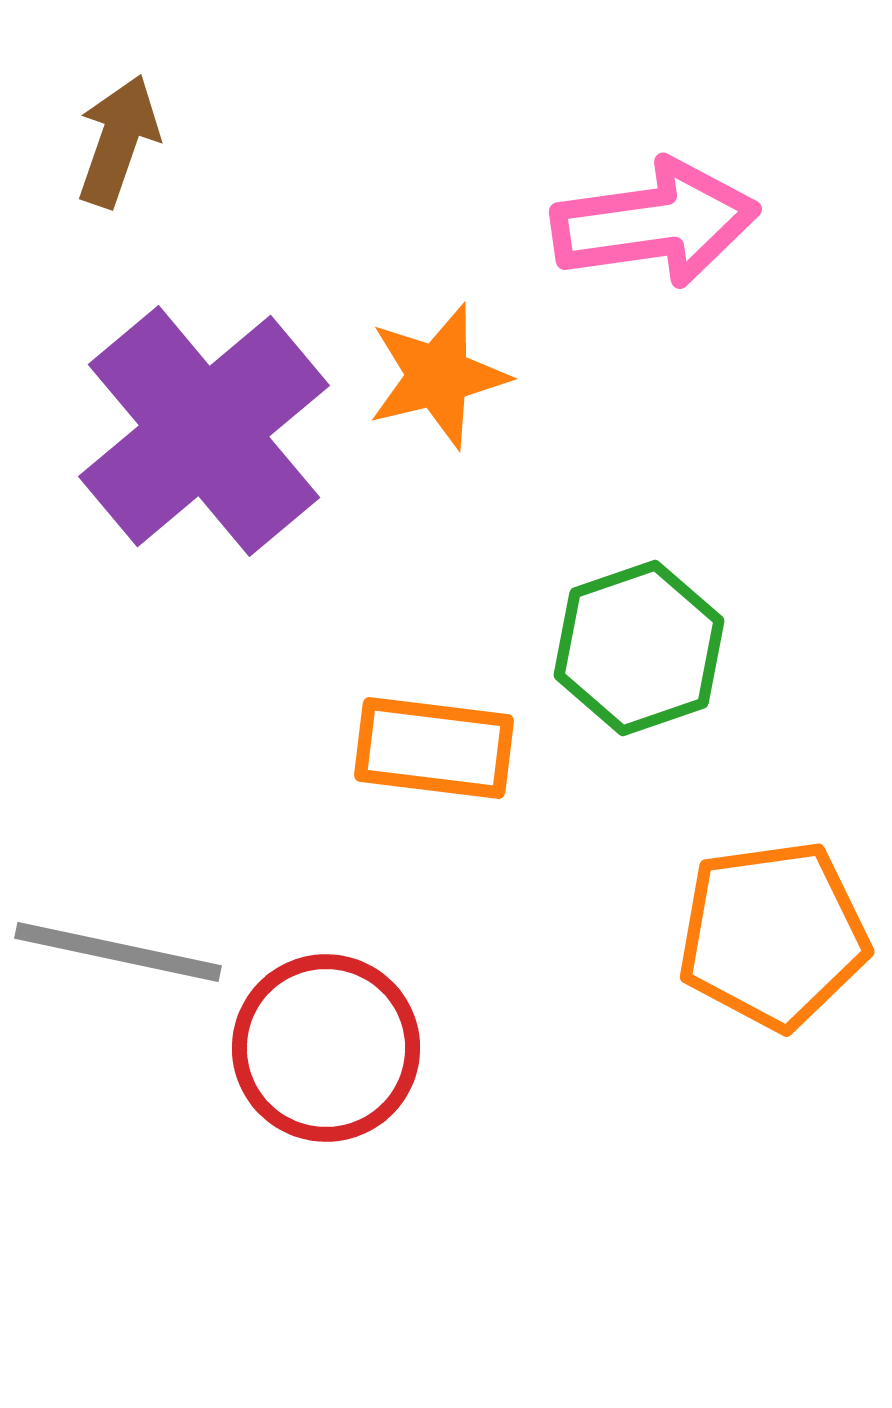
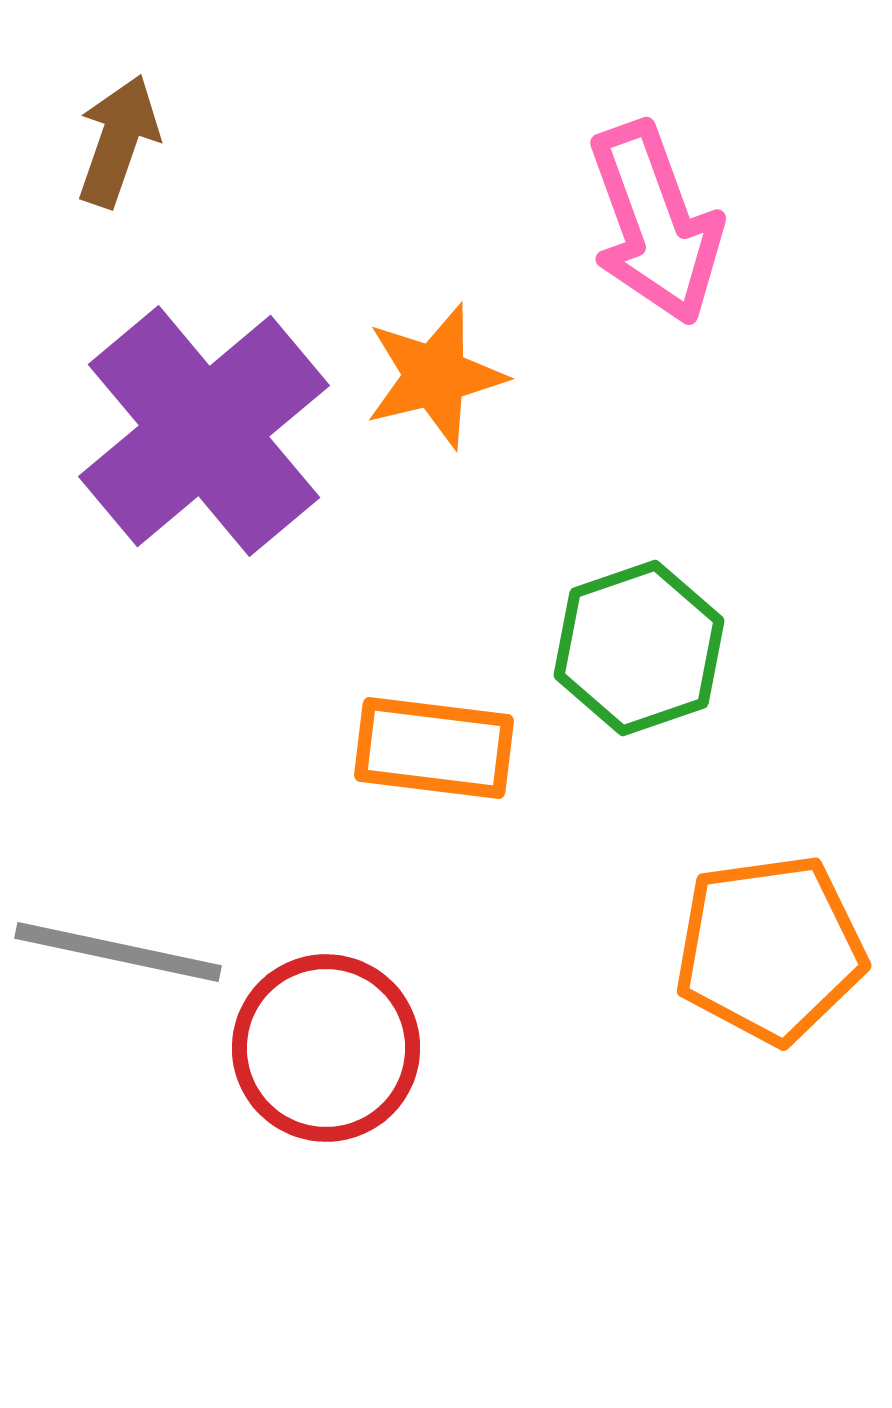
pink arrow: rotated 78 degrees clockwise
orange star: moved 3 px left
orange pentagon: moved 3 px left, 14 px down
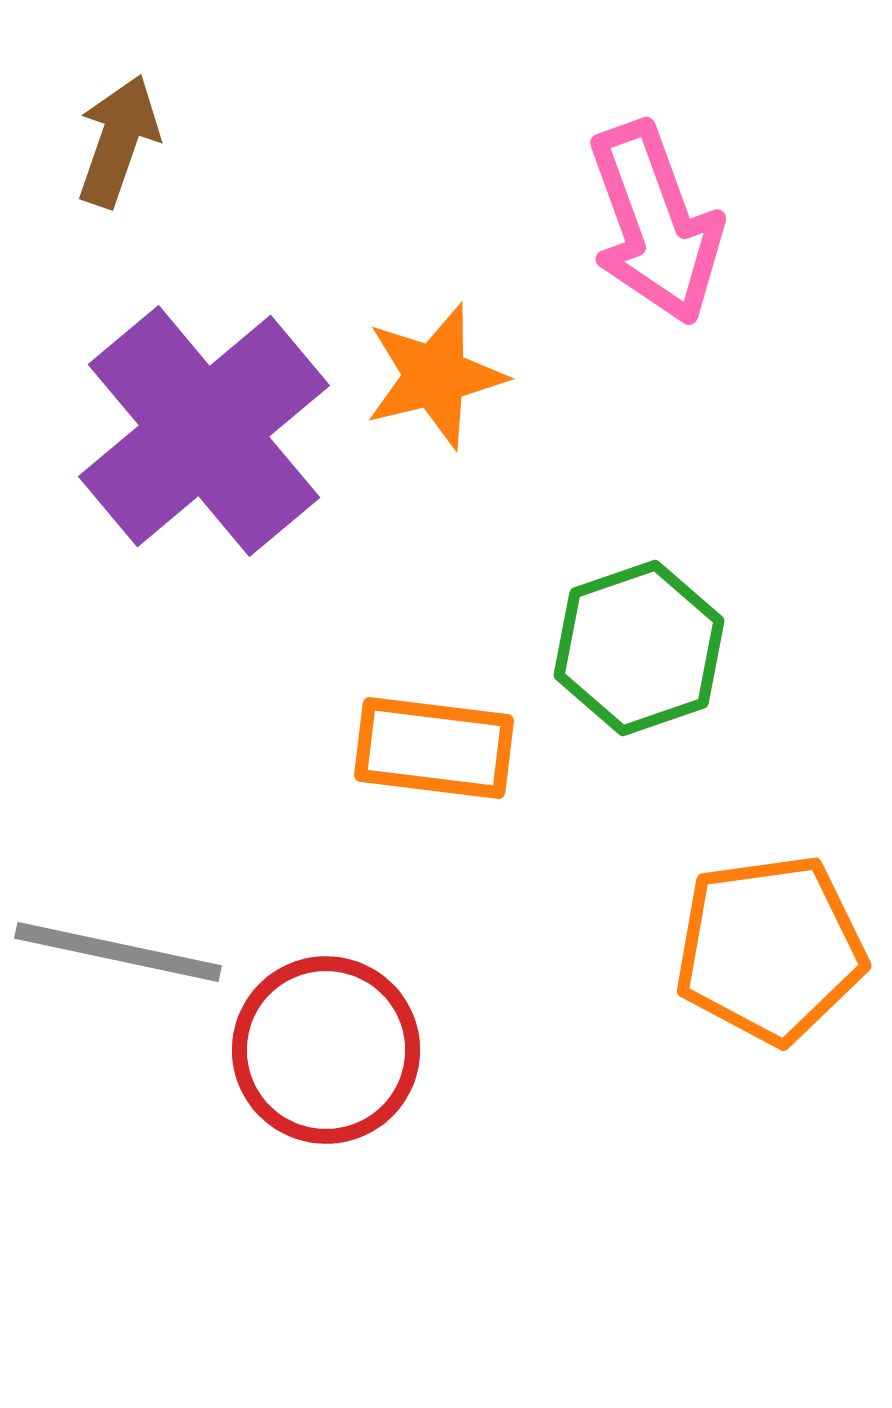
red circle: moved 2 px down
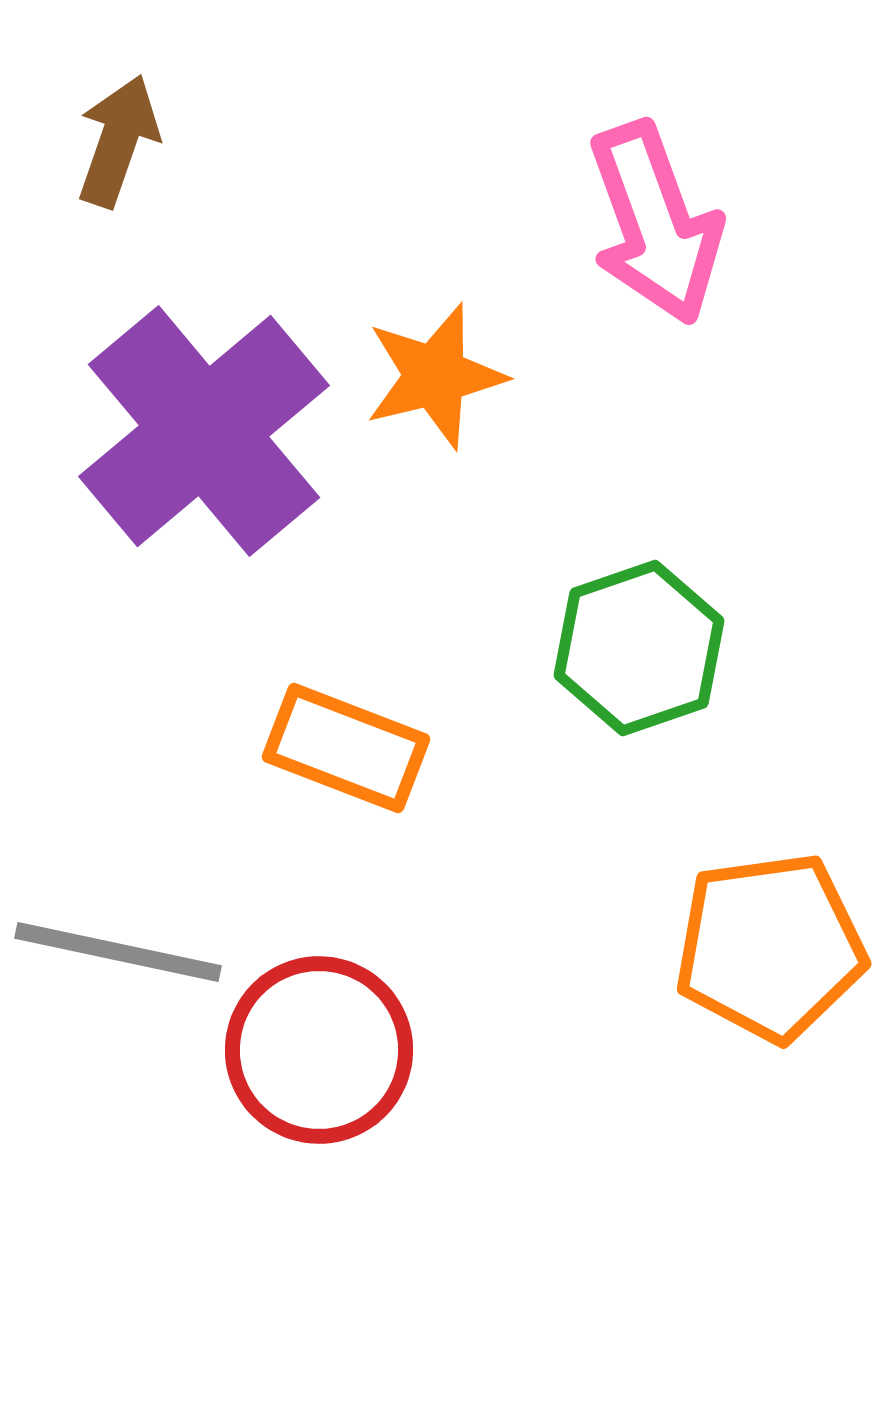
orange rectangle: moved 88 px left; rotated 14 degrees clockwise
orange pentagon: moved 2 px up
red circle: moved 7 px left
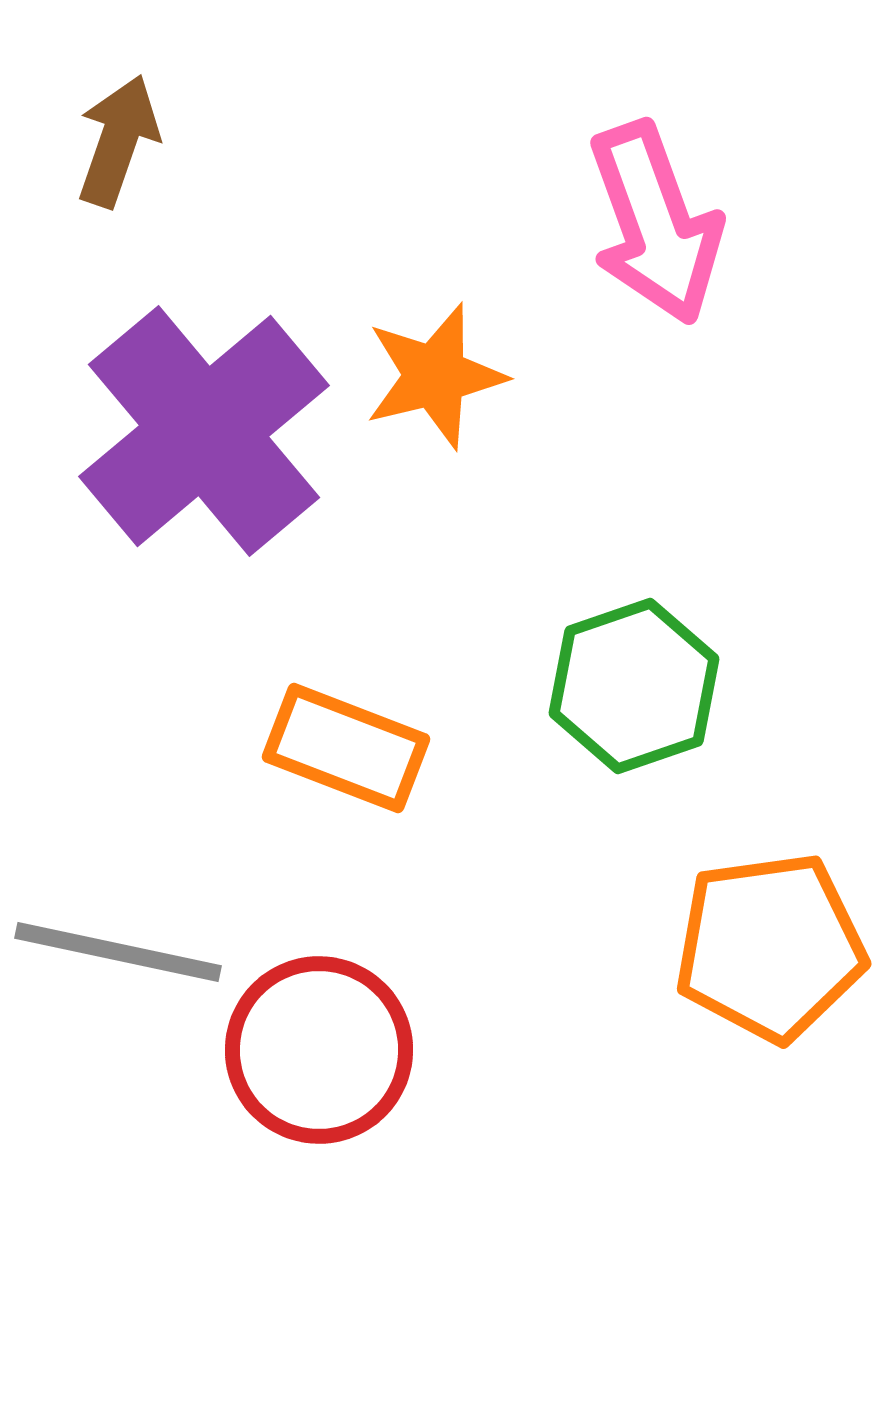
green hexagon: moved 5 px left, 38 px down
